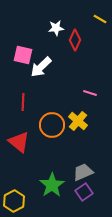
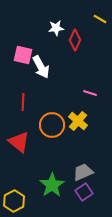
white arrow: rotated 75 degrees counterclockwise
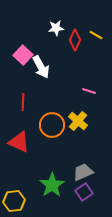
yellow line: moved 4 px left, 16 px down
pink square: rotated 30 degrees clockwise
pink line: moved 1 px left, 2 px up
red triangle: rotated 15 degrees counterclockwise
yellow hexagon: rotated 20 degrees clockwise
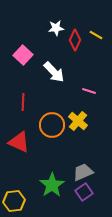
white arrow: moved 13 px right, 5 px down; rotated 15 degrees counterclockwise
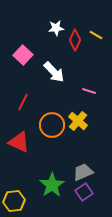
red line: rotated 24 degrees clockwise
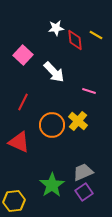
red diamond: rotated 30 degrees counterclockwise
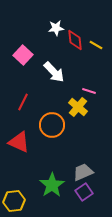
yellow line: moved 10 px down
yellow cross: moved 14 px up
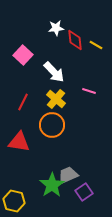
yellow cross: moved 22 px left, 8 px up
red triangle: rotated 15 degrees counterclockwise
gray trapezoid: moved 15 px left, 3 px down
yellow hexagon: rotated 20 degrees clockwise
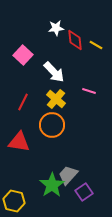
gray trapezoid: rotated 25 degrees counterclockwise
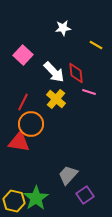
white star: moved 7 px right
red diamond: moved 1 px right, 33 px down
pink line: moved 1 px down
orange circle: moved 21 px left, 1 px up
green star: moved 16 px left, 13 px down
purple square: moved 1 px right, 3 px down
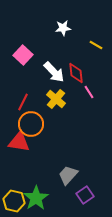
pink line: rotated 40 degrees clockwise
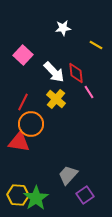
yellow hexagon: moved 4 px right, 6 px up; rotated 10 degrees counterclockwise
